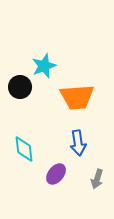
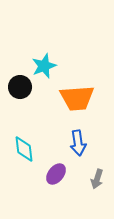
orange trapezoid: moved 1 px down
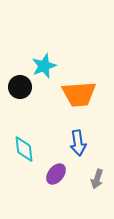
orange trapezoid: moved 2 px right, 4 px up
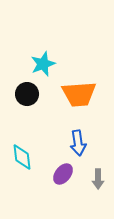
cyan star: moved 1 px left, 2 px up
black circle: moved 7 px right, 7 px down
cyan diamond: moved 2 px left, 8 px down
purple ellipse: moved 7 px right
gray arrow: moved 1 px right; rotated 18 degrees counterclockwise
